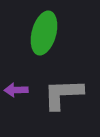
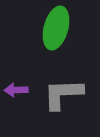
green ellipse: moved 12 px right, 5 px up
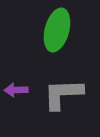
green ellipse: moved 1 px right, 2 px down
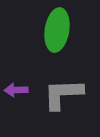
green ellipse: rotated 6 degrees counterclockwise
